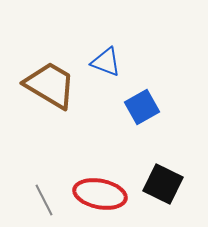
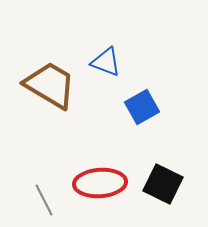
red ellipse: moved 11 px up; rotated 15 degrees counterclockwise
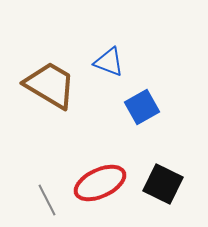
blue triangle: moved 3 px right
red ellipse: rotated 21 degrees counterclockwise
gray line: moved 3 px right
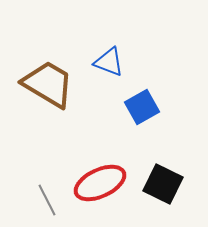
brown trapezoid: moved 2 px left, 1 px up
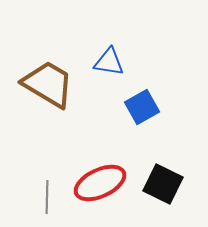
blue triangle: rotated 12 degrees counterclockwise
gray line: moved 3 px up; rotated 28 degrees clockwise
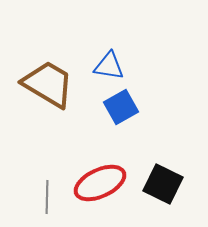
blue triangle: moved 4 px down
blue square: moved 21 px left
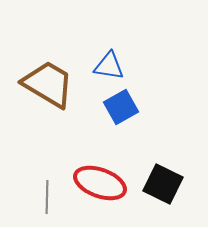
red ellipse: rotated 45 degrees clockwise
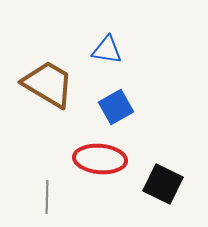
blue triangle: moved 2 px left, 16 px up
blue square: moved 5 px left
red ellipse: moved 24 px up; rotated 15 degrees counterclockwise
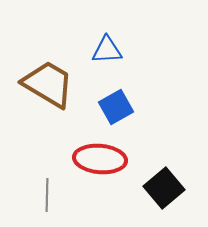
blue triangle: rotated 12 degrees counterclockwise
black square: moved 1 px right, 4 px down; rotated 24 degrees clockwise
gray line: moved 2 px up
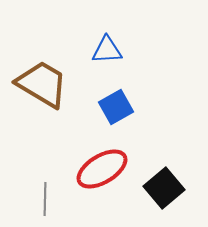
brown trapezoid: moved 6 px left
red ellipse: moved 2 px right, 10 px down; rotated 36 degrees counterclockwise
gray line: moved 2 px left, 4 px down
